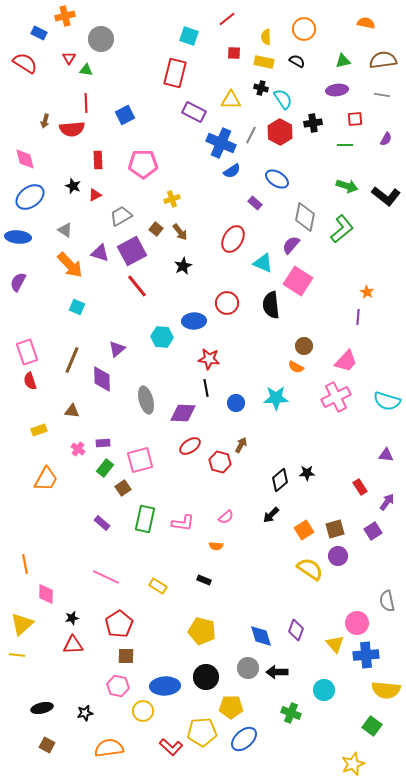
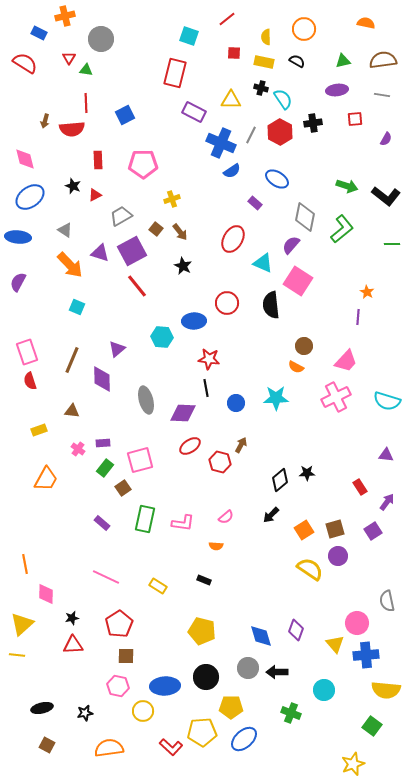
green line at (345, 145): moved 47 px right, 99 px down
black star at (183, 266): rotated 18 degrees counterclockwise
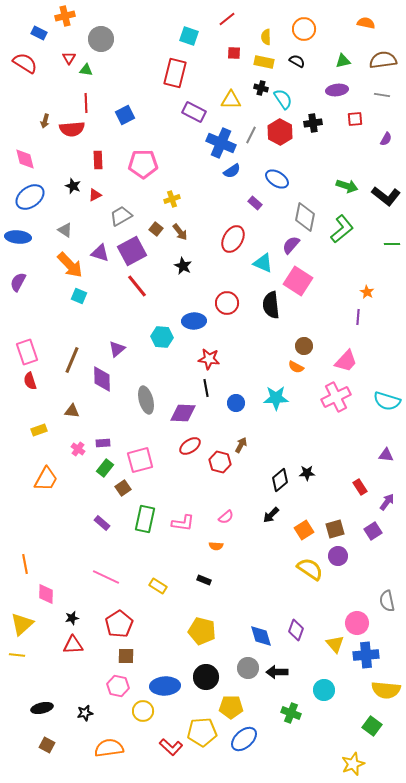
cyan square at (77, 307): moved 2 px right, 11 px up
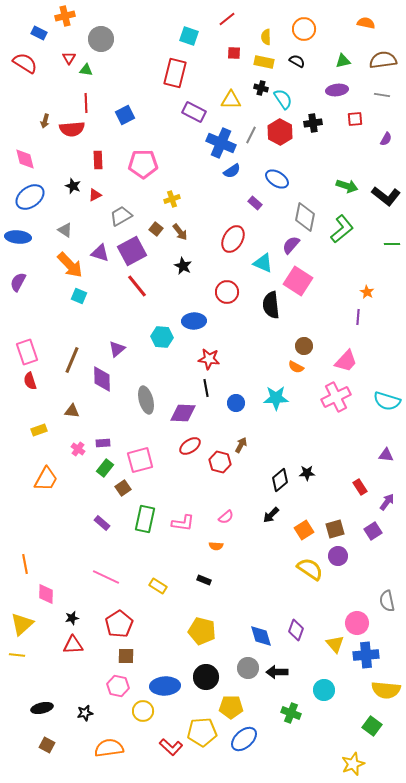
red circle at (227, 303): moved 11 px up
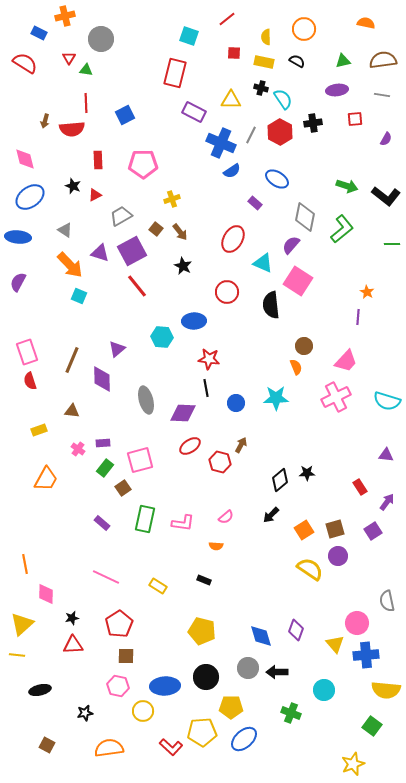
orange semicircle at (296, 367): rotated 140 degrees counterclockwise
black ellipse at (42, 708): moved 2 px left, 18 px up
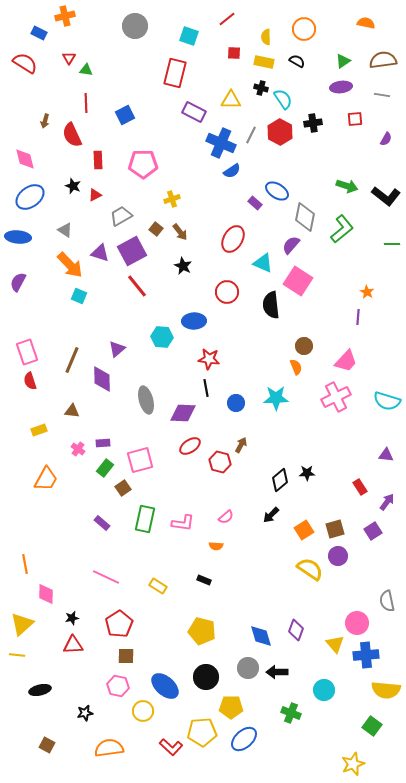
gray circle at (101, 39): moved 34 px right, 13 px up
green triangle at (343, 61): rotated 21 degrees counterclockwise
purple ellipse at (337, 90): moved 4 px right, 3 px up
red semicircle at (72, 129): moved 6 px down; rotated 70 degrees clockwise
blue ellipse at (277, 179): moved 12 px down
blue ellipse at (165, 686): rotated 44 degrees clockwise
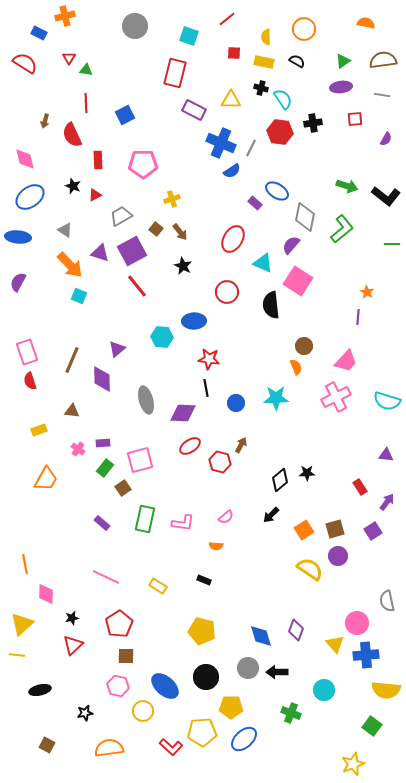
purple rectangle at (194, 112): moved 2 px up
red hexagon at (280, 132): rotated 20 degrees counterclockwise
gray line at (251, 135): moved 13 px down
red triangle at (73, 645): rotated 40 degrees counterclockwise
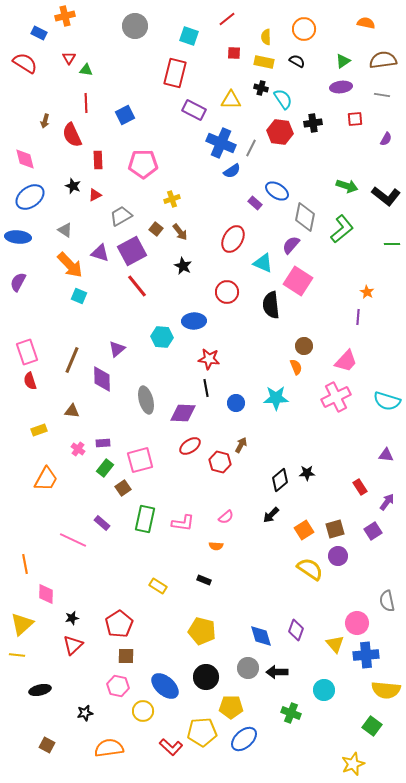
pink line at (106, 577): moved 33 px left, 37 px up
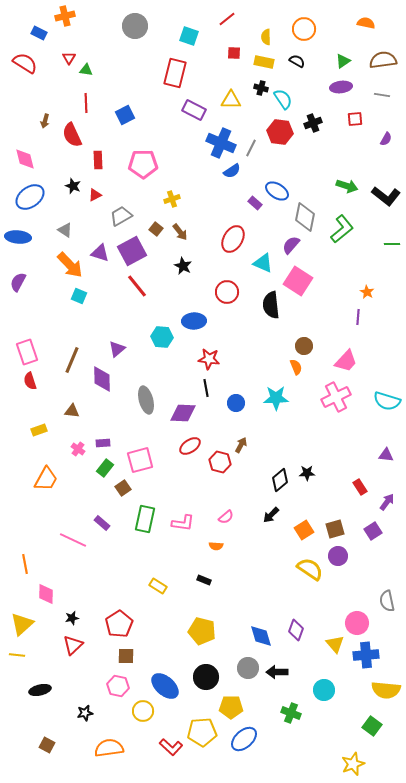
black cross at (313, 123): rotated 12 degrees counterclockwise
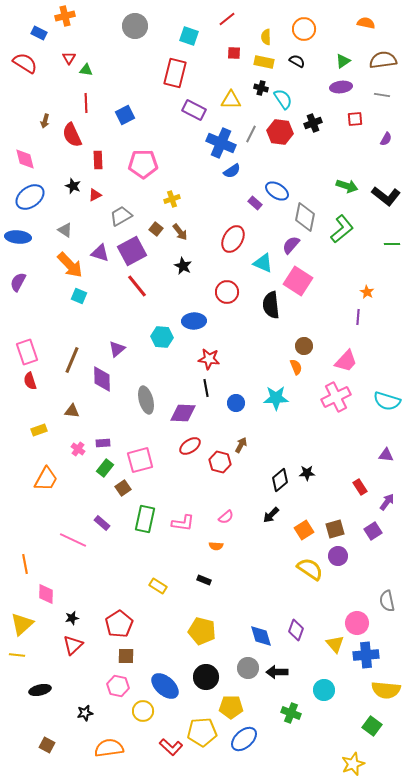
gray line at (251, 148): moved 14 px up
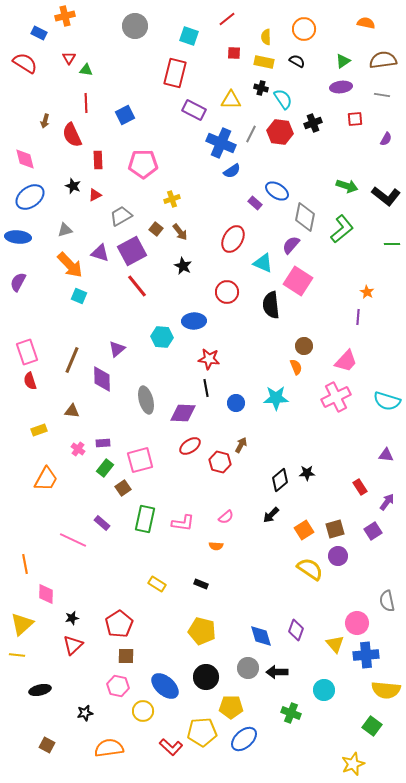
gray triangle at (65, 230): rotated 49 degrees counterclockwise
black rectangle at (204, 580): moved 3 px left, 4 px down
yellow rectangle at (158, 586): moved 1 px left, 2 px up
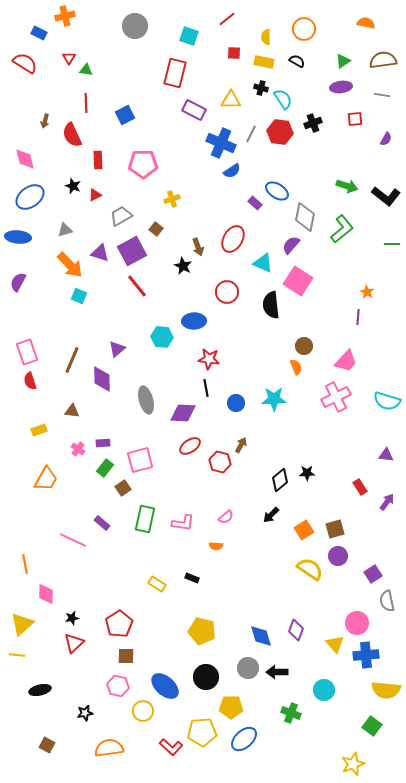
brown arrow at (180, 232): moved 18 px right, 15 px down; rotated 18 degrees clockwise
cyan star at (276, 398): moved 2 px left, 1 px down
purple square at (373, 531): moved 43 px down
black rectangle at (201, 584): moved 9 px left, 6 px up
red triangle at (73, 645): moved 1 px right, 2 px up
